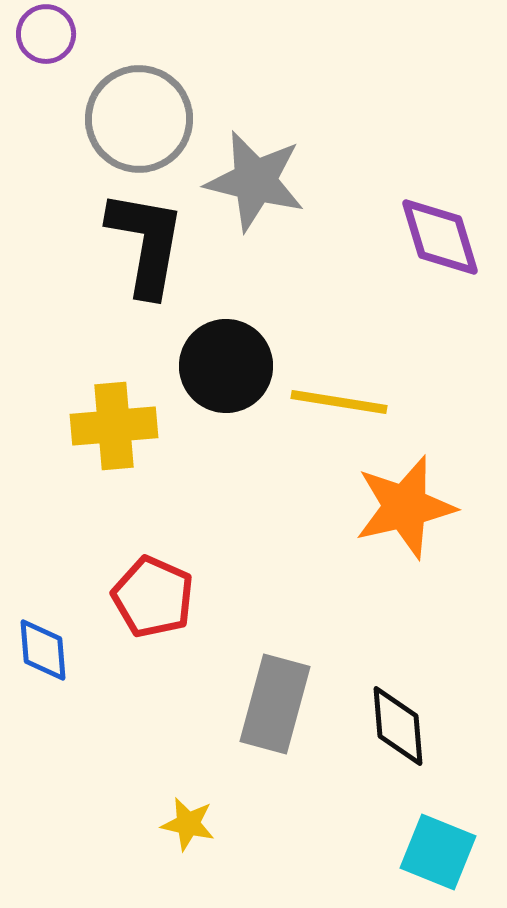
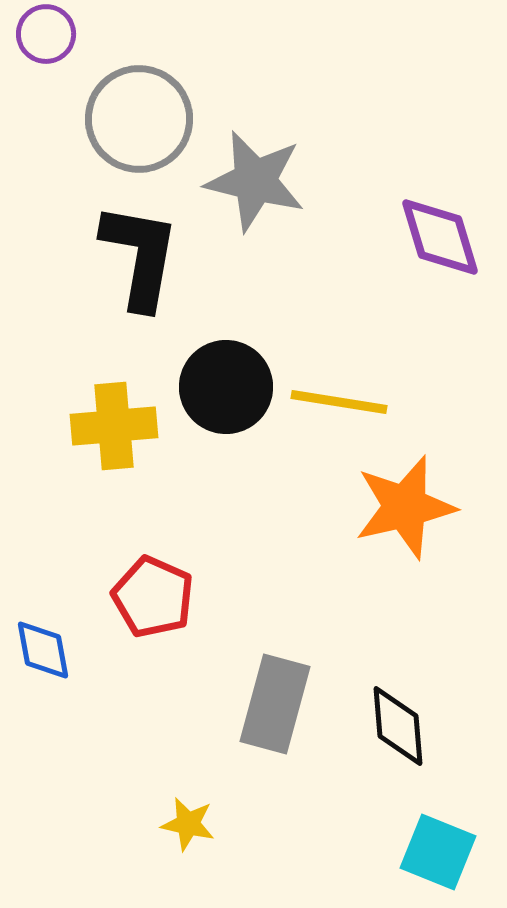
black L-shape: moved 6 px left, 13 px down
black circle: moved 21 px down
blue diamond: rotated 6 degrees counterclockwise
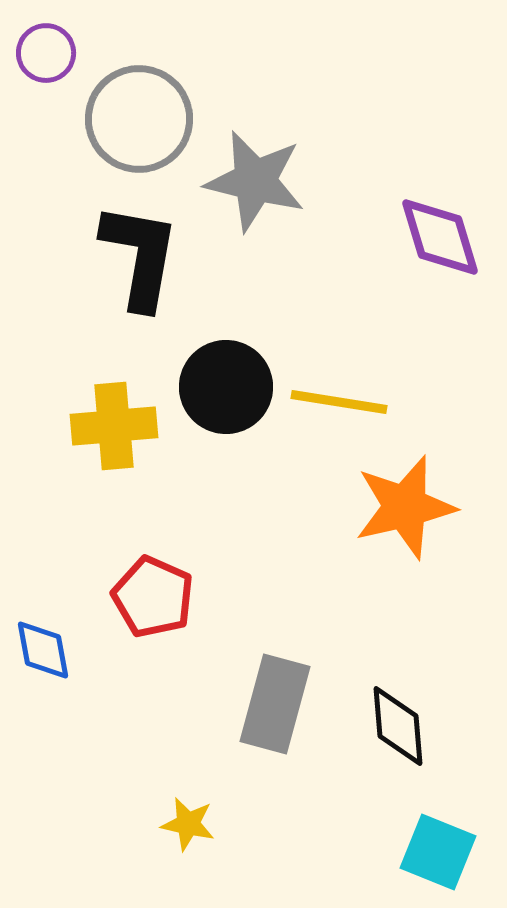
purple circle: moved 19 px down
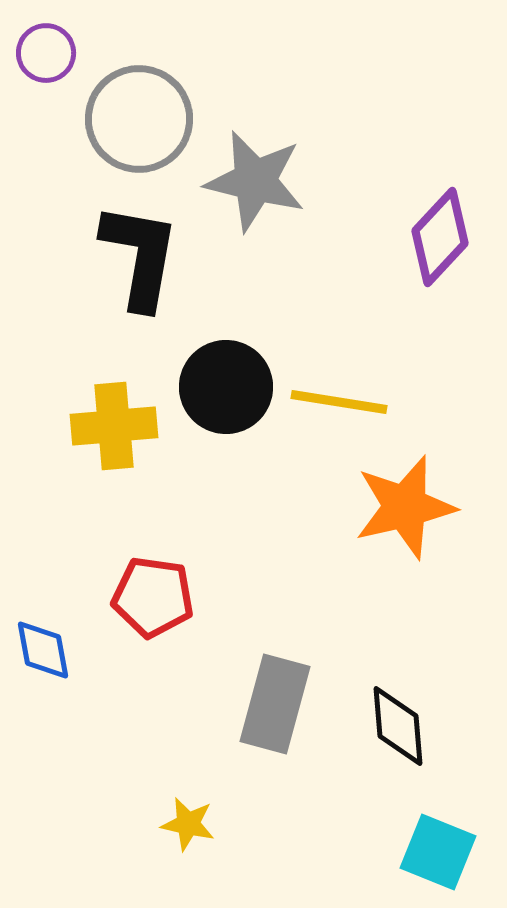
purple diamond: rotated 60 degrees clockwise
red pentagon: rotated 16 degrees counterclockwise
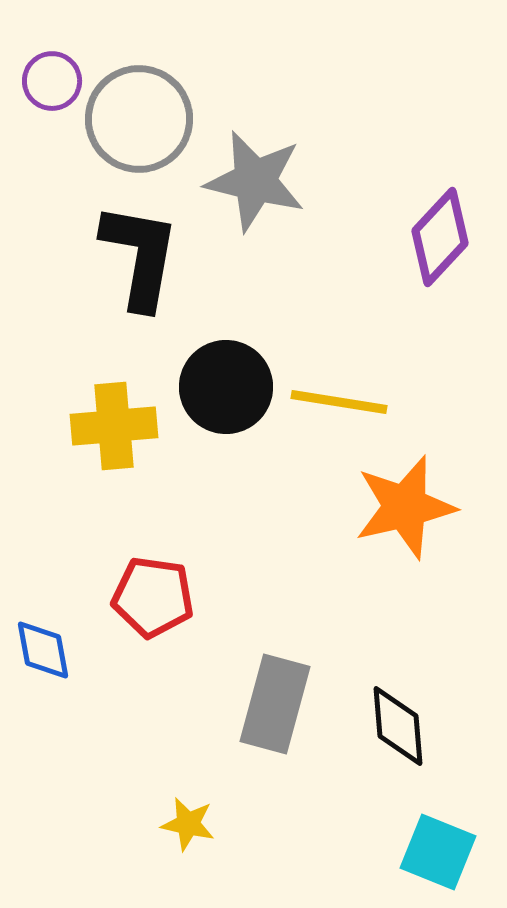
purple circle: moved 6 px right, 28 px down
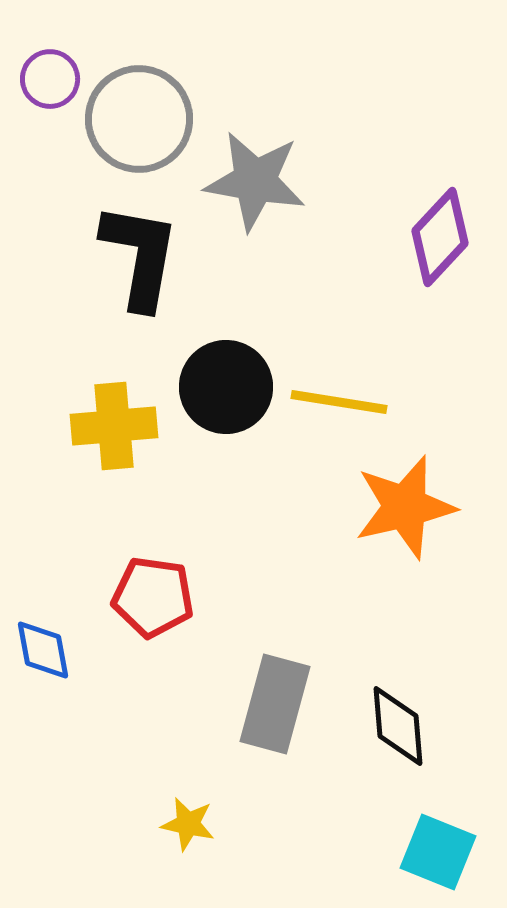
purple circle: moved 2 px left, 2 px up
gray star: rotated 4 degrees counterclockwise
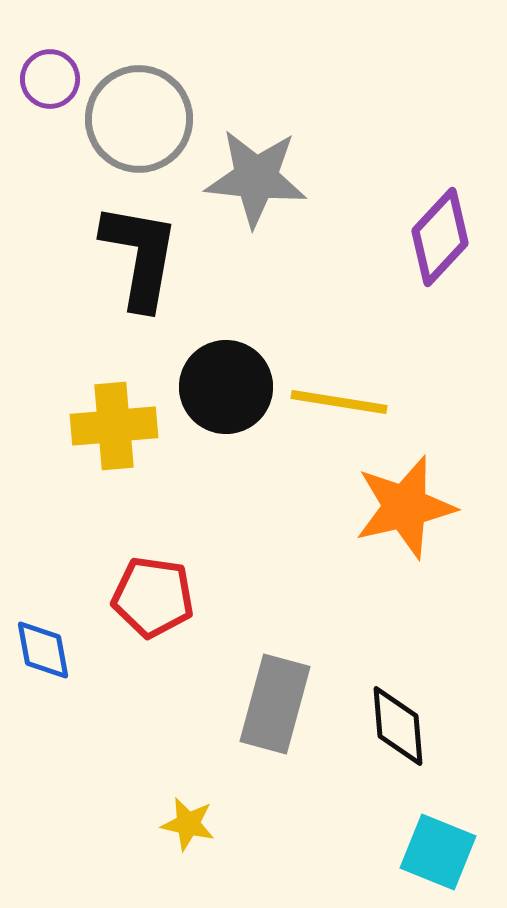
gray star: moved 1 px right, 3 px up; rotated 4 degrees counterclockwise
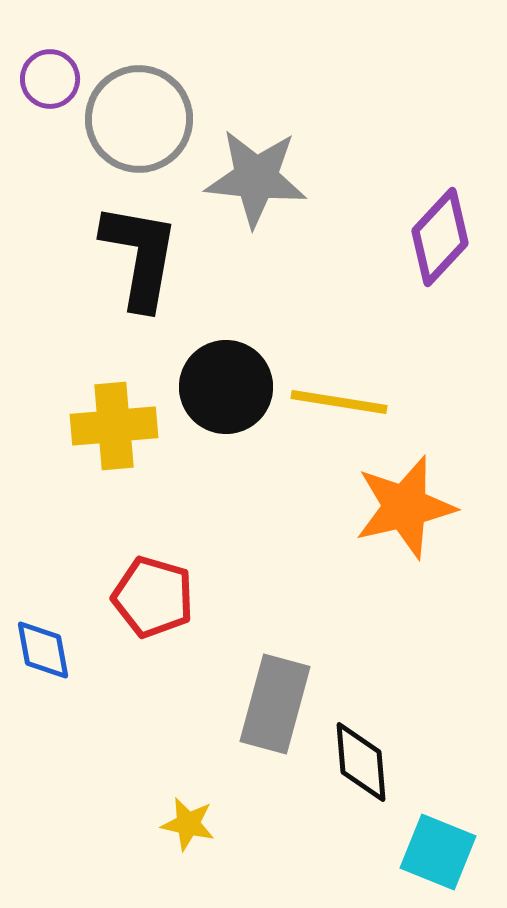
red pentagon: rotated 8 degrees clockwise
black diamond: moved 37 px left, 36 px down
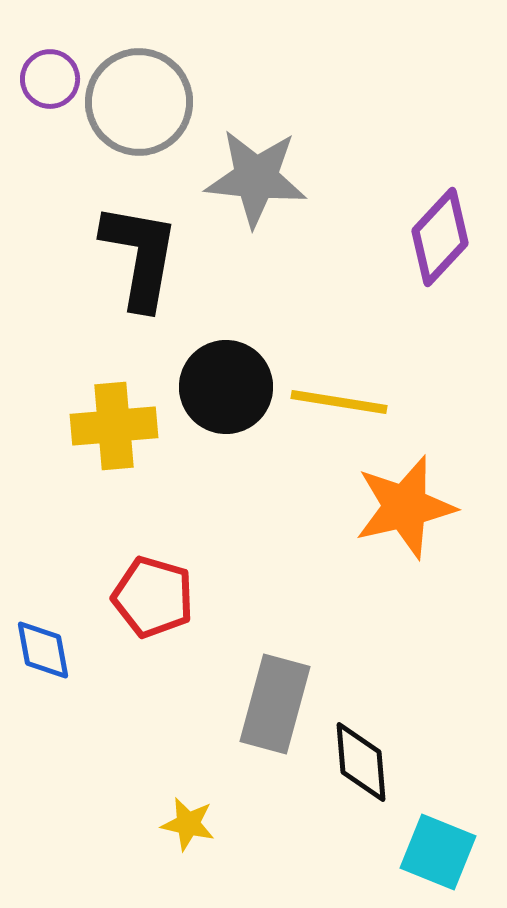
gray circle: moved 17 px up
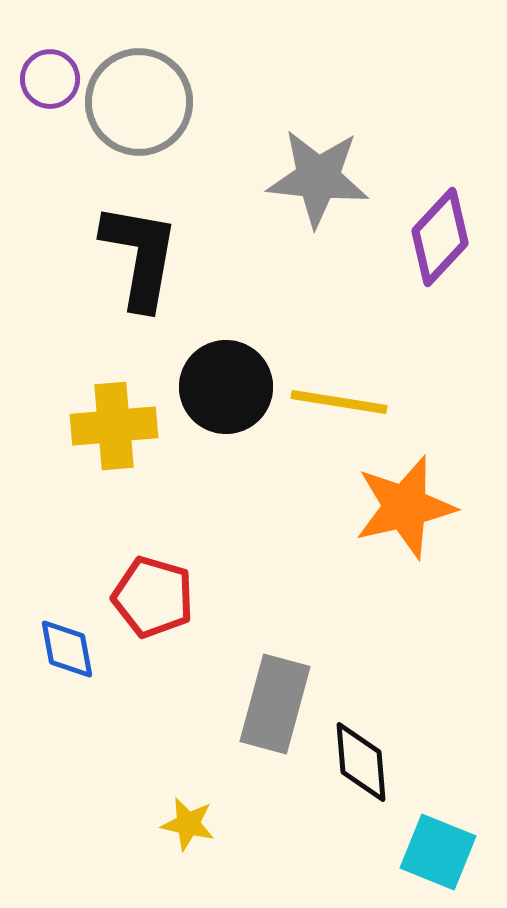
gray star: moved 62 px right
blue diamond: moved 24 px right, 1 px up
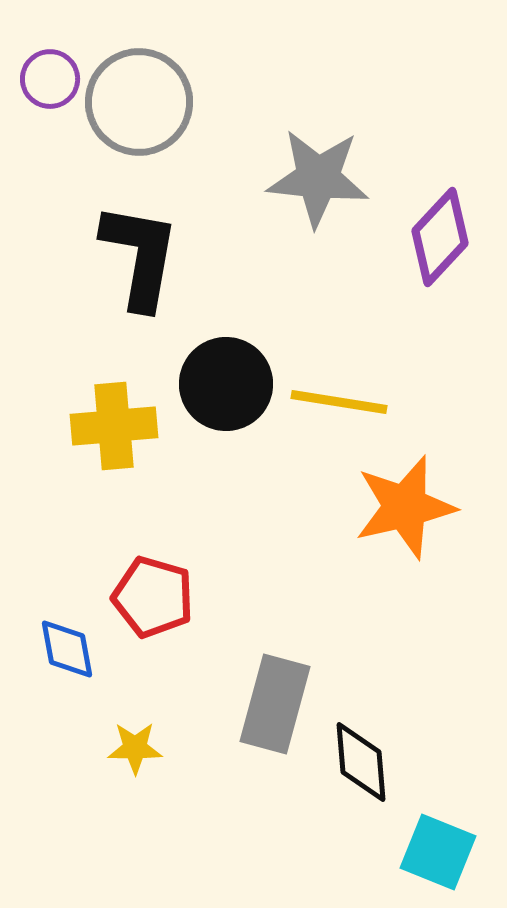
black circle: moved 3 px up
yellow star: moved 53 px left, 76 px up; rotated 12 degrees counterclockwise
